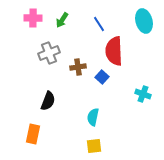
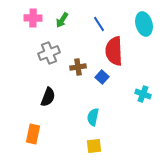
cyan ellipse: moved 3 px down
black semicircle: moved 4 px up
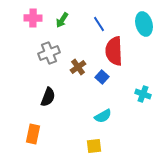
brown cross: rotated 28 degrees counterclockwise
cyan semicircle: moved 10 px right, 1 px up; rotated 132 degrees counterclockwise
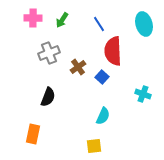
red semicircle: moved 1 px left
cyan semicircle: rotated 36 degrees counterclockwise
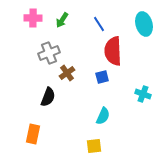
brown cross: moved 11 px left, 6 px down
blue square: rotated 32 degrees clockwise
